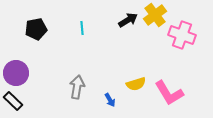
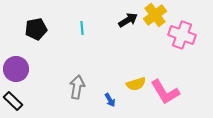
purple circle: moved 4 px up
pink L-shape: moved 4 px left, 1 px up
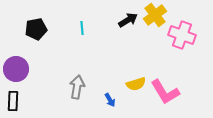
black rectangle: rotated 48 degrees clockwise
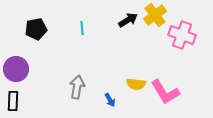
yellow semicircle: rotated 24 degrees clockwise
